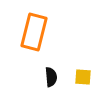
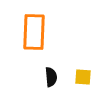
orange rectangle: rotated 12 degrees counterclockwise
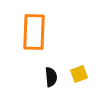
yellow square: moved 4 px left, 3 px up; rotated 24 degrees counterclockwise
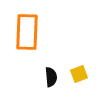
orange rectangle: moved 7 px left
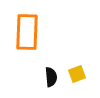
yellow square: moved 2 px left
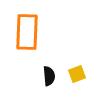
black semicircle: moved 2 px left, 1 px up
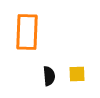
yellow square: rotated 18 degrees clockwise
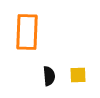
yellow square: moved 1 px right, 1 px down
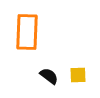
black semicircle: rotated 48 degrees counterclockwise
